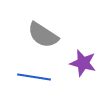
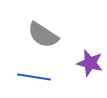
purple star: moved 7 px right
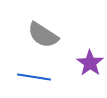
purple star: rotated 20 degrees clockwise
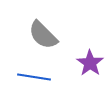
gray semicircle: rotated 12 degrees clockwise
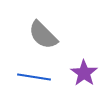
purple star: moved 6 px left, 10 px down
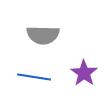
gray semicircle: rotated 44 degrees counterclockwise
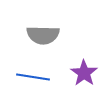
blue line: moved 1 px left
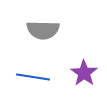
gray semicircle: moved 5 px up
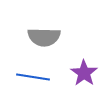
gray semicircle: moved 1 px right, 7 px down
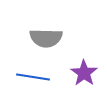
gray semicircle: moved 2 px right, 1 px down
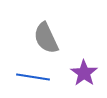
gray semicircle: rotated 64 degrees clockwise
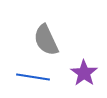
gray semicircle: moved 2 px down
